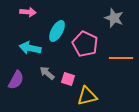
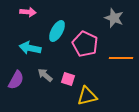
gray arrow: moved 2 px left, 2 px down
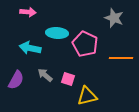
cyan ellipse: moved 2 px down; rotated 65 degrees clockwise
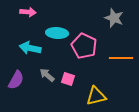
pink pentagon: moved 1 px left, 2 px down
gray arrow: moved 2 px right
yellow triangle: moved 9 px right
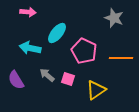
cyan ellipse: rotated 55 degrees counterclockwise
pink pentagon: moved 5 px down
purple semicircle: rotated 120 degrees clockwise
yellow triangle: moved 6 px up; rotated 20 degrees counterclockwise
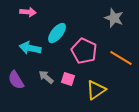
orange line: rotated 30 degrees clockwise
gray arrow: moved 1 px left, 2 px down
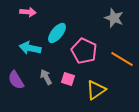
orange line: moved 1 px right, 1 px down
gray arrow: rotated 21 degrees clockwise
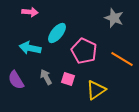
pink arrow: moved 2 px right
